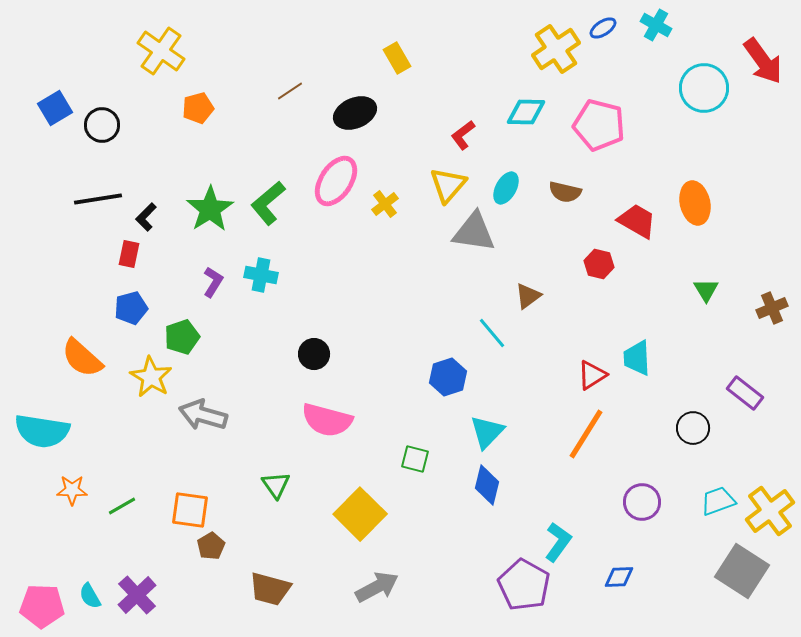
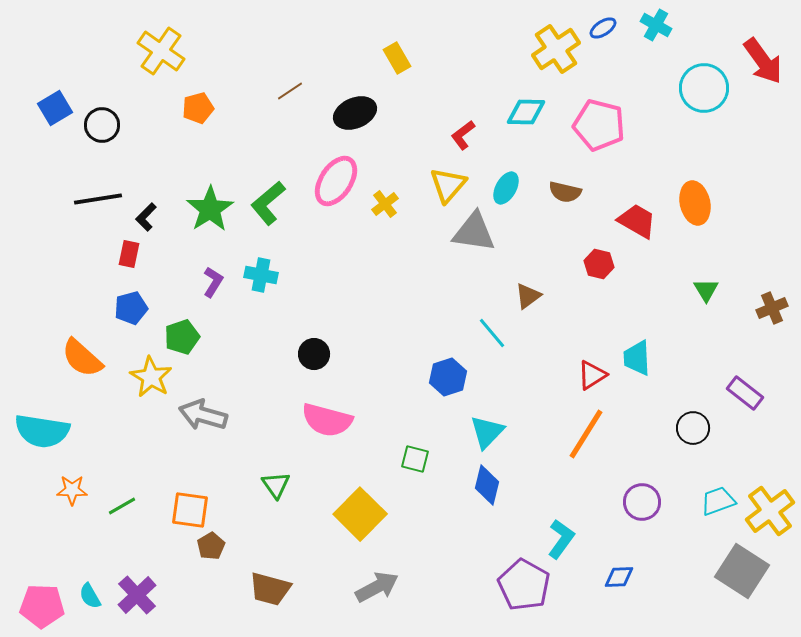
cyan L-shape at (558, 542): moved 3 px right, 3 px up
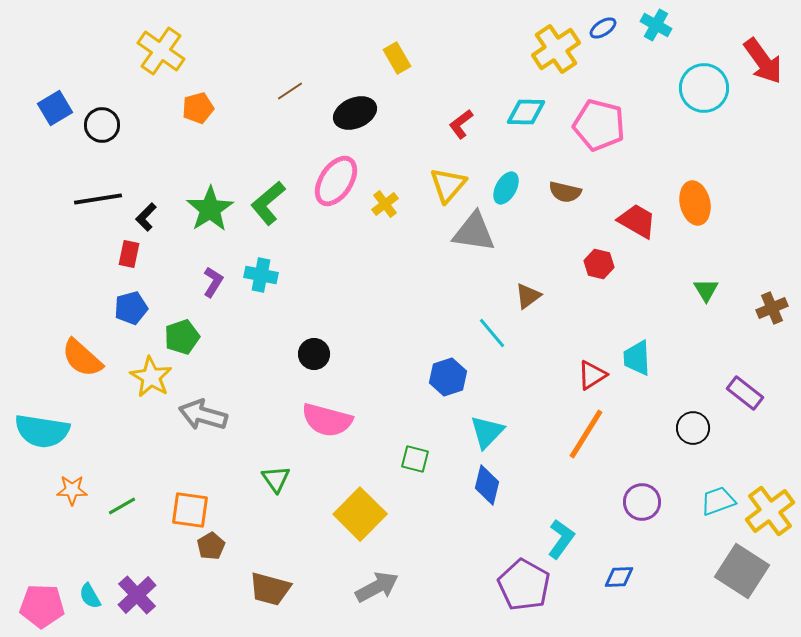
red L-shape at (463, 135): moved 2 px left, 11 px up
green triangle at (276, 485): moved 6 px up
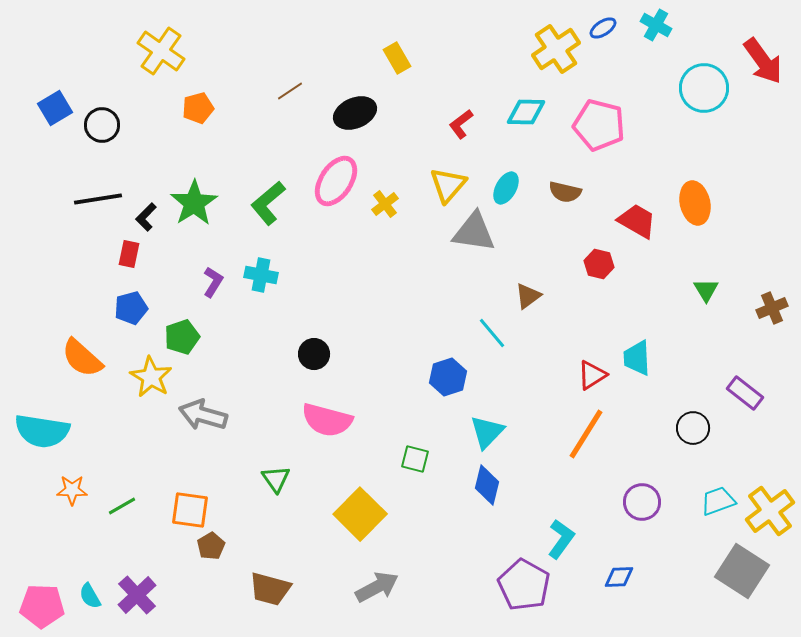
green star at (210, 209): moved 16 px left, 6 px up
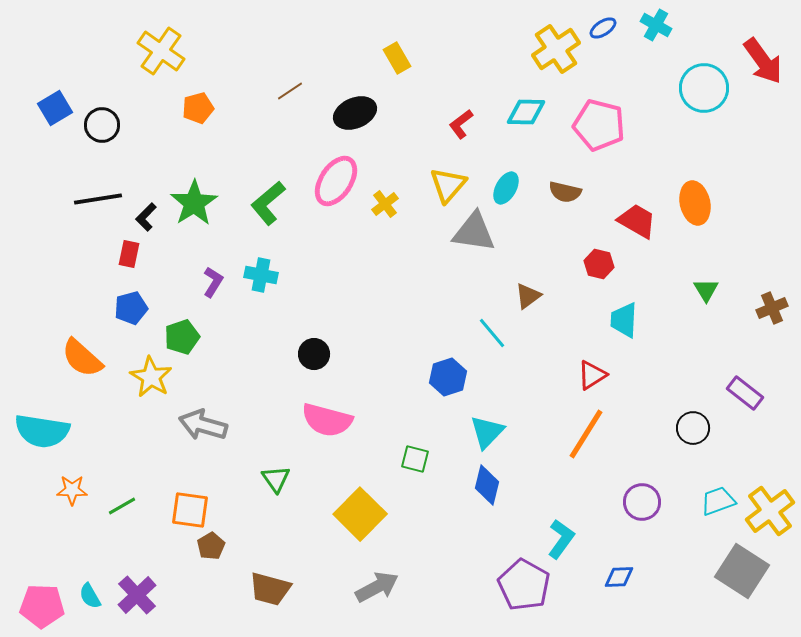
cyan trapezoid at (637, 358): moved 13 px left, 38 px up; rotated 6 degrees clockwise
gray arrow at (203, 415): moved 10 px down
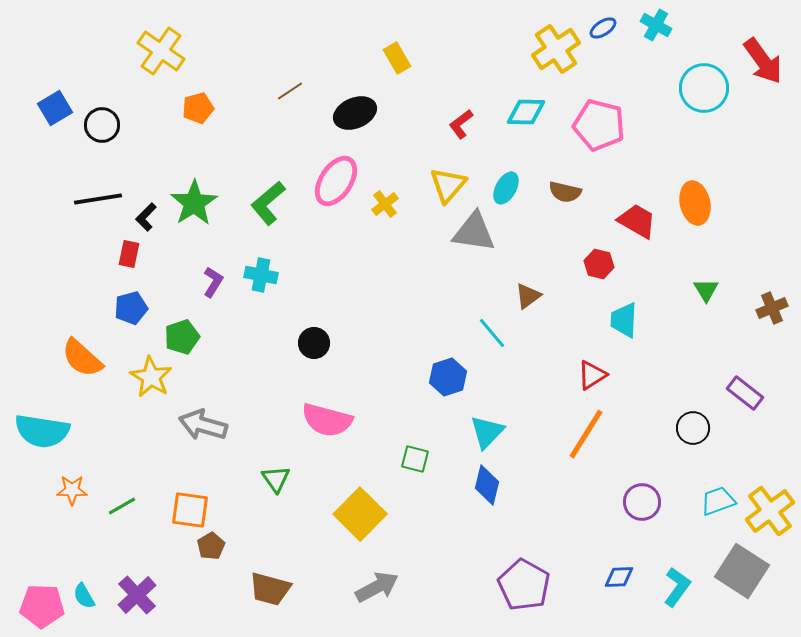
black circle at (314, 354): moved 11 px up
cyan L-shape at (561, 539): moved 116 px right, 48 px down
cyan semicircle at (90, 596): moved 6 px left
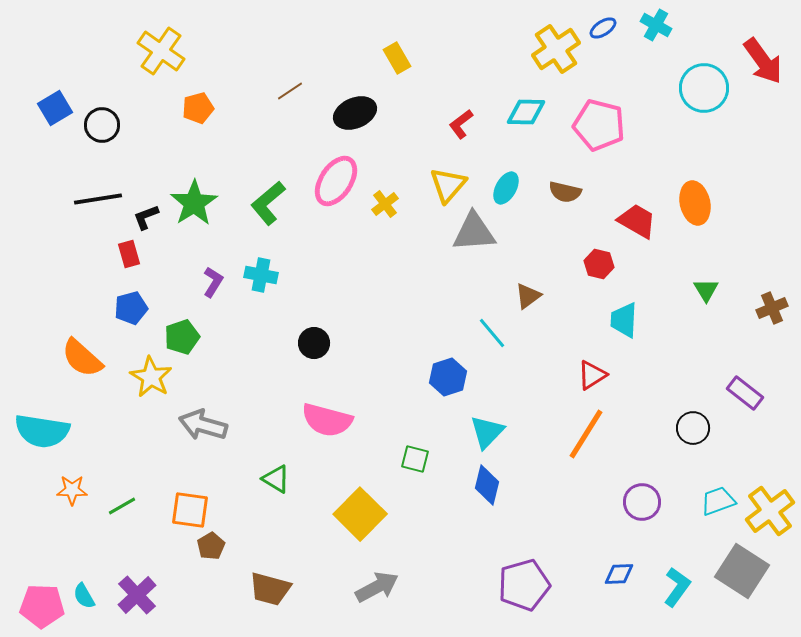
black L-shape at (146, 217): rotated 24 degrees clockwise
gray triangle at (474, 232): rotated 12 degrees counterclockwise
red rectangle at (129, 254): rotated 28 degrees counterclockwise
green triangle at (276, 479): rotated 24 degrees counterclockwise
blue diamond at (619, 577): moved 3 px up
purple pentagon at (524, 585): rotated 27 degrees clockwise
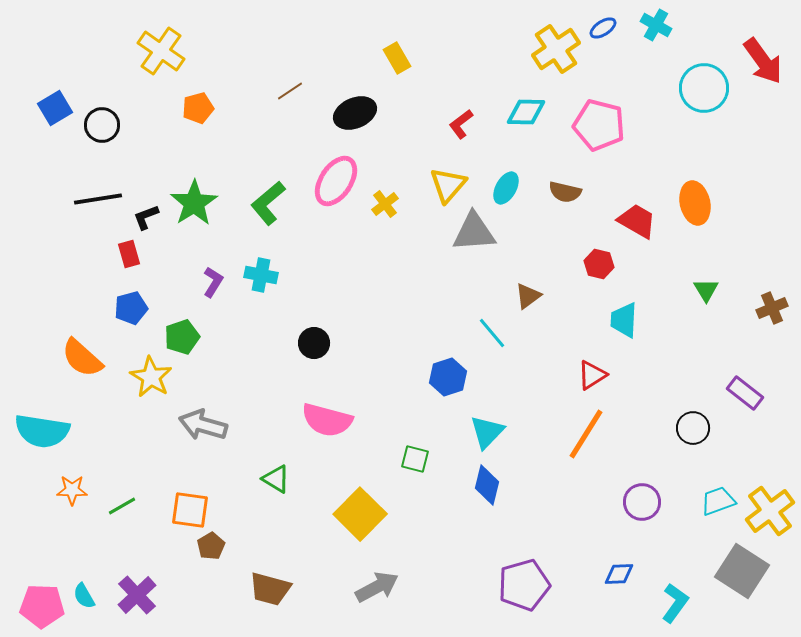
cyan L-shape at (677, 587): moved 2 px left, 16 px down
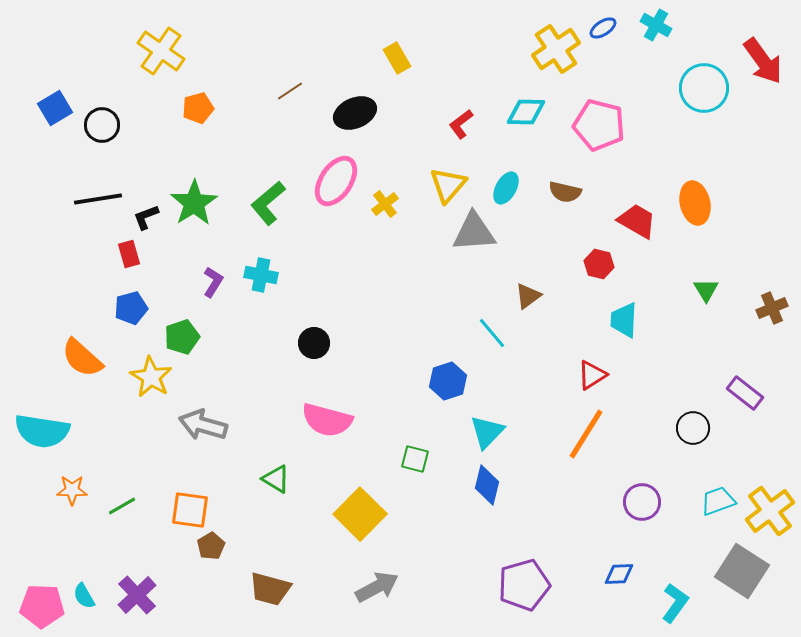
blue hexagon at (448, 377): moved 4 px down
